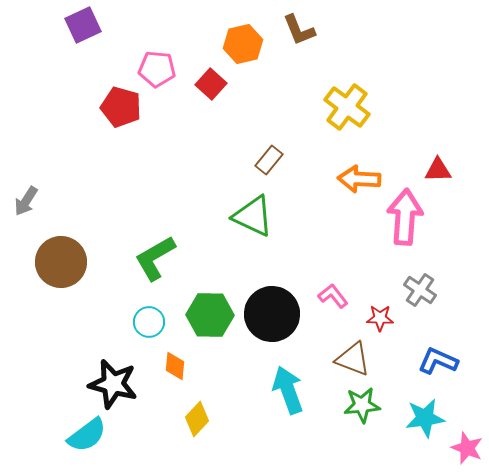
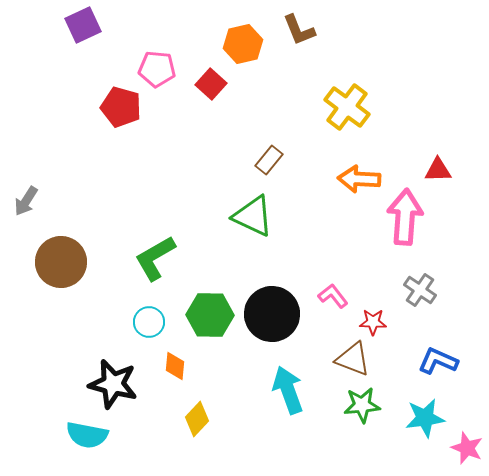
red star: moved 7 px left, 4 px down
cyan semicircle: rotated 48 degrees clockwise
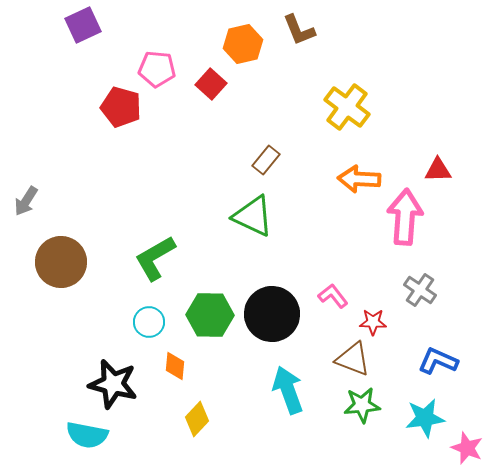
brown rectangle: moved 3 px left
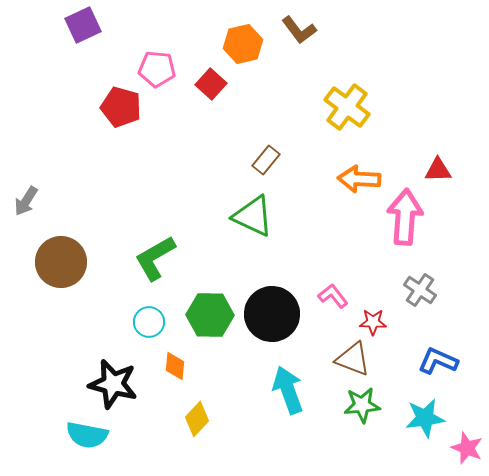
brown L-shape: rotated 15 degrees counterclockwise
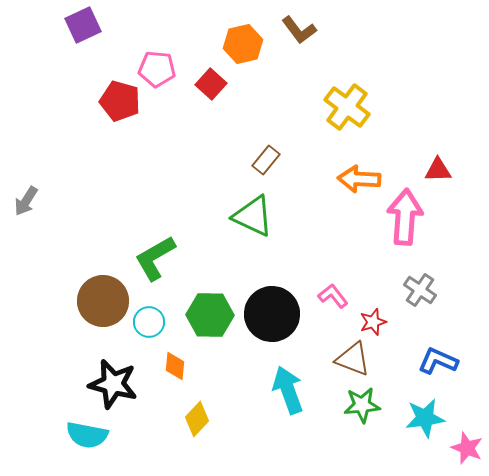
red pentagon: moved 1 px left, 6 px up
brown circle: moved 42 px right, 39 px down
red star: rotated 20 degrees counterclockwise
